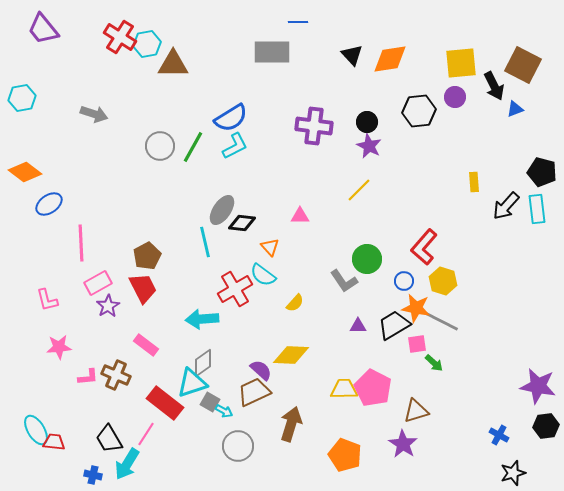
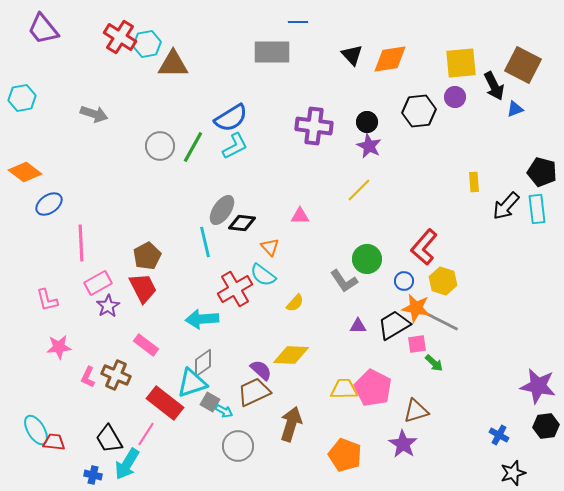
pink L-shape at (88, 377): rotated 120 degrees clockwise
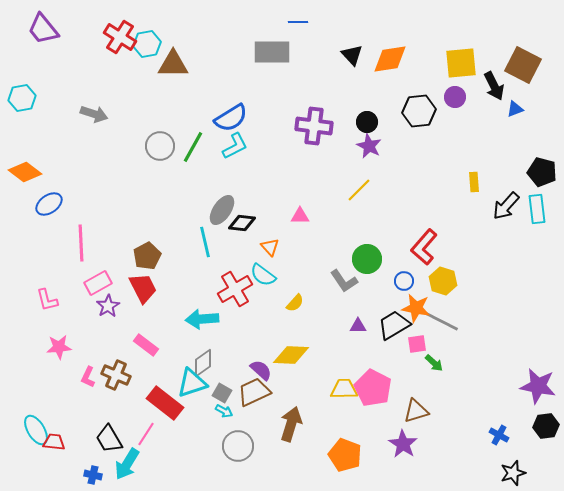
gray square at (210, 402): moved 12 px right, 9 px up
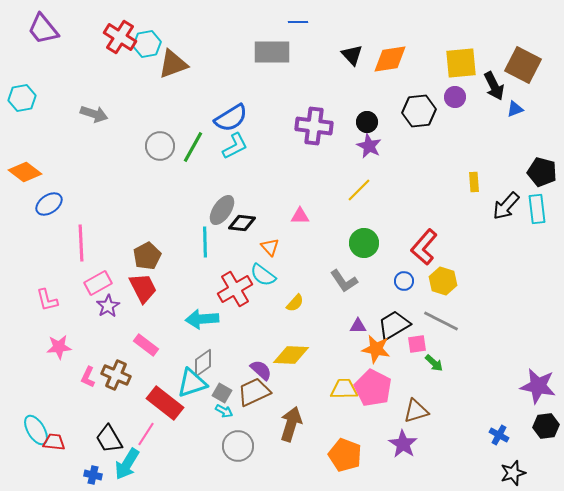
brown triangle at (173, 64): rotated 20 degrees counterclockwise
cyan line at (205, 242): rotated 12 degrees clockwise
green circle at (367, 259): moved 3 px left, 16 px up
orange star at (416, 308): moved 40 px left, 41 px down
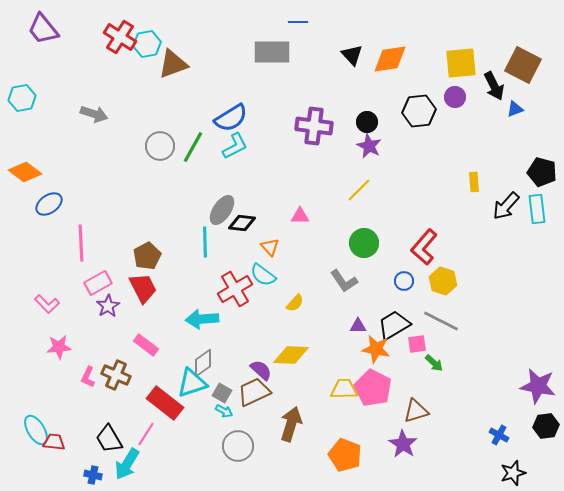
pink L-shape at (47, 300): moved 4 px down; rotated 30 degrees counterclockwise
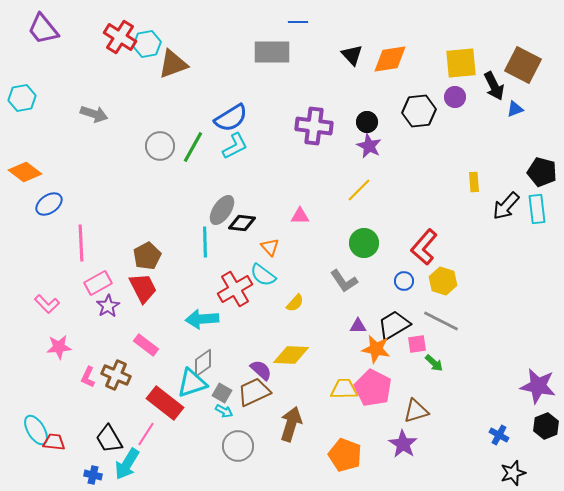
black hexagon at (546, 426): rotated 15 degrees counterclockwise
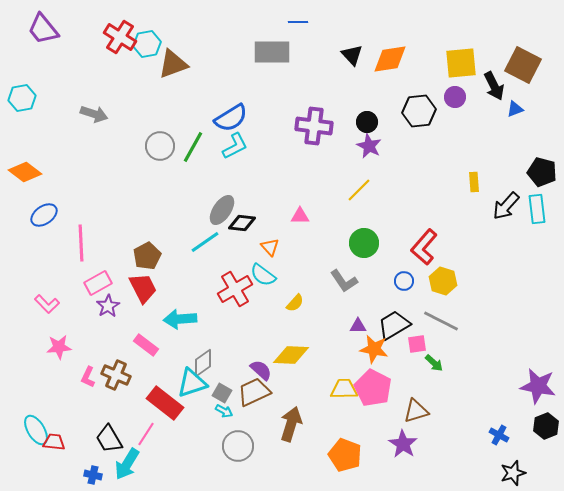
blue ellipse at (49, 204): moved 5 px left, 11 px down
cyan line at (205, 242): rotated 56 degrees clockwise
cyan arrow at (202, 319): moved 22 px left
orange star at (376, 349): moved 2 px left
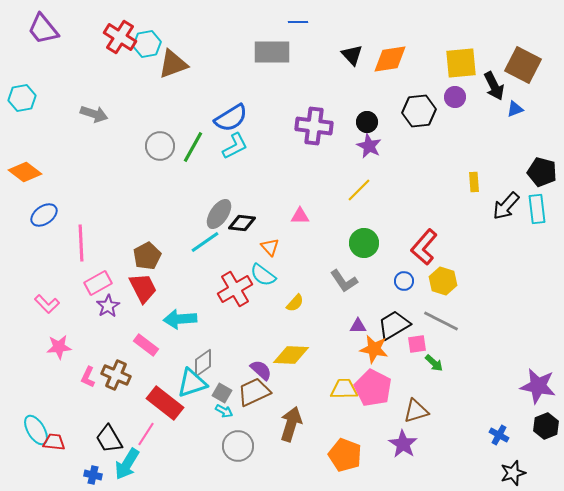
gray ellipse at (222, 210): moved 3 px left, 4 px down
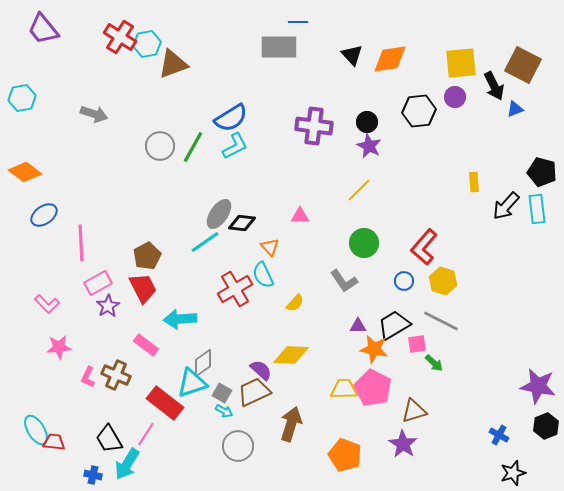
gray rectangle at (272, 52): moved 7 px right, 5 px up
cyan semicircle at (263, 275): rotated 28 degrees clockwise
brown triangle at (416, 411): moved 2 px left
